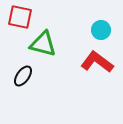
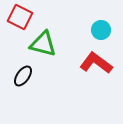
red square: rotated 15 degrees clockwise
red L-shape: moved 1 px left, 1 px down
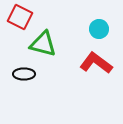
cyan circle: moved 2 px left, 1 px up
black ellipse: moved 1 px right, 2 px up; rotated 55 degrees clockwise
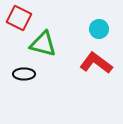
red square: moved 1 px left, 1 px down
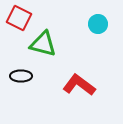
cyan circle: moved 1 px left, 5 px up
red L-shape: moved 17 px left, 22 px down
black ellipse: moved 3 px left, 2 px down
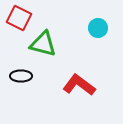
cyan circle: moved 4 px down
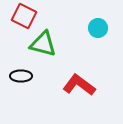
red square: moved 5 px right, 2 px up
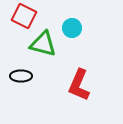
cyan circle: moved 26 px left
red L-shape: rotated 104 degrees counterclockwise
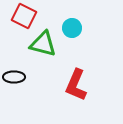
black ellipse: moved 7 px left, 1 px down
red L-shape: moved 3 px left
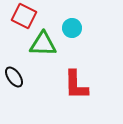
green triangle: rotated 12 degrees counterclockwise
black ellipse: rotated 55 degrees clockwise
red L-shape: rotated 24 degrees counterclockwise
